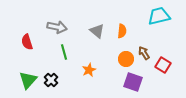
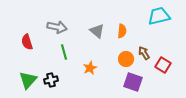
orange star: moved 1 px right, 2 px up
black cross: rotated 32 degrees clockwise
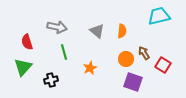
green triangle: moved 5 px left, 13 px up
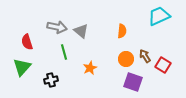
cyan trapezoid: rotated 10 degrees counterclockwise
gray triangle: moved 16 px left
brown arrow: moved 1 px right, 3 px down
green triangle: moved 1 px left
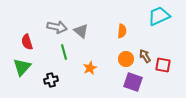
red square: rotated 21 degrees counterclockwise
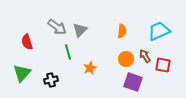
cyan trapezoid: moved 15 px down
gray arrow: rotated 24 degrees clockwise
gray triangle: moved 1 px left, 1 px up; rotated 35 degrees clockwise
green line: moved 4 px right
green triangle: moved 6 px down
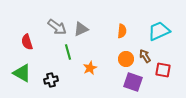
gray triangle: moved 1 px right, 1 px up; rotated 21 degrees clockwise
red square: moved 5 px down
green triangle: rotated 42 degrees counterclockwise
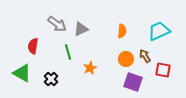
gray arrow: moved 3 px up
red semicircle: moved 6 px right, 4 px down; rotated 28 degrees clockwise
black cross: moved 1 px up; rotated 32 degrees counterclockwise
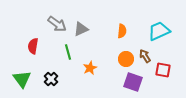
green triangle: moved 6 px down; rotated 24 degrees clockwise
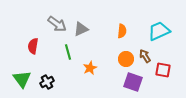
black cross: moved 4 px left, 3 px down; rotated 16 degrees clockwise
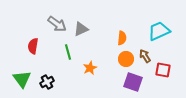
orange semicircle: moved 7 px down
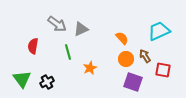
orange semicircle: rotated 48 degrees counterclockwise
